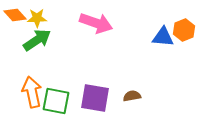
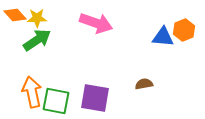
brown semicircle: moved 12 px right, 12 px up
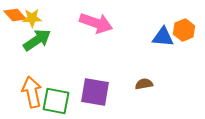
yellow star: moved 5 px left
purple square: moved 6 px up
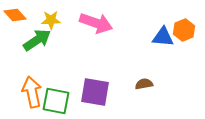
yellow star: moved 19 px right, 2 px down
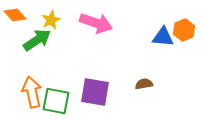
yellow star: rotated 24 degrees counterclockwise
